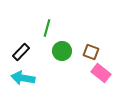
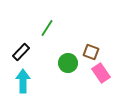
green line: rotated 18 degrees clockwise
green circle: moved 6 px right, 12 px down
pink rectangle: rotated 18 degrees clockwise
cyan arrow: moved 3 px down; rotated 80 degrees clockwise
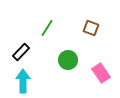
brown square: moved 24 px up
green circle: moved 3 px up
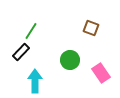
green line: moved 16 px left, 3 px down
green circle: moved 2 px right
cyan arrow: moved 12 px right
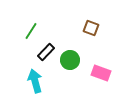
black rectangle: moved 25 px right
pink rectangle: rotated 36 degrees counterclockwise
cyan arrow: rotated 15 degrees counterclockwise
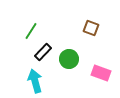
black rectangle: moved 3 px left
green circle: moved 1 px left, 1 px up
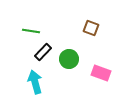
green line: rotated 66 degrees clockwise
cyan arrow: moved 1 px down
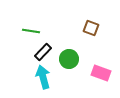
cyan arrow: moved 8 px right, 5 px up
